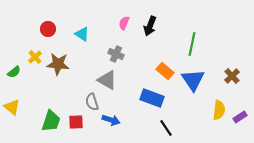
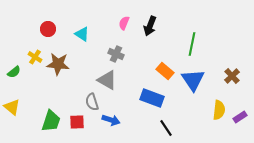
yellow cross: rotated 16 degrees counterclockwise
red square: moved 1 px right
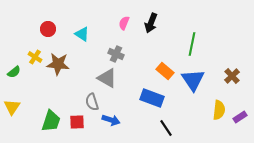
black arrow: moved 1 px right, 3 px up
gray triangle: moved 2 px up
yellow triangle: rotated 24 degrees clockwise
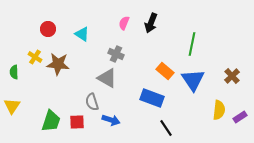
green semicircle: rotated 128 degrees clockwise
yellow triangle: moved 1 px up
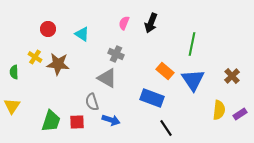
purple rectangle: moved 3 px up
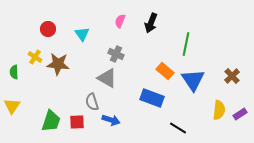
pink semicircle: moved 4 px left, 2 px up
cyan triangle: rotated 21 degrees clockwise
green line: moved 6 px left
black line: moved 12 px right; rotated 24 degrees counterclockwise
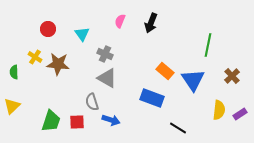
green line: moved 22 px right, 1 px down
gray cross: moved 11 px left
yellow triangle: rotated 12 degrees clockwise
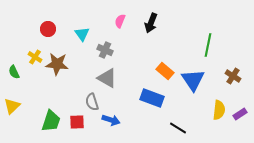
gray cross: moved 4 px up
brown star: moved 1 px left
green semicircle: rotated 24 degrees counterclockwise
brown cross: moved 1 px right; rotated 14 degrees counterclockwise
